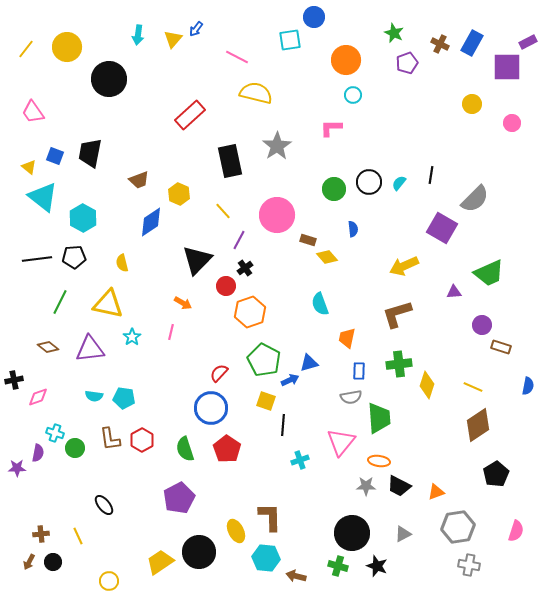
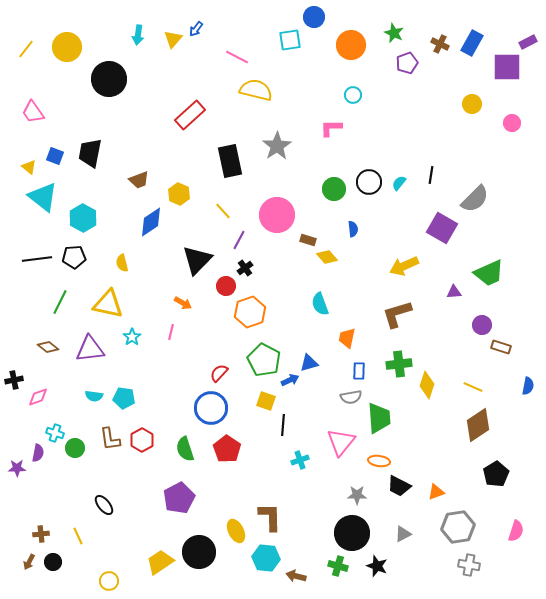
orange circle at (346, 60): moved 5 px right, 15 px up
yellow semicircle at (256, 93): moved 3 px up
gray star at (366, 486): moved 9 px left, 9 px down
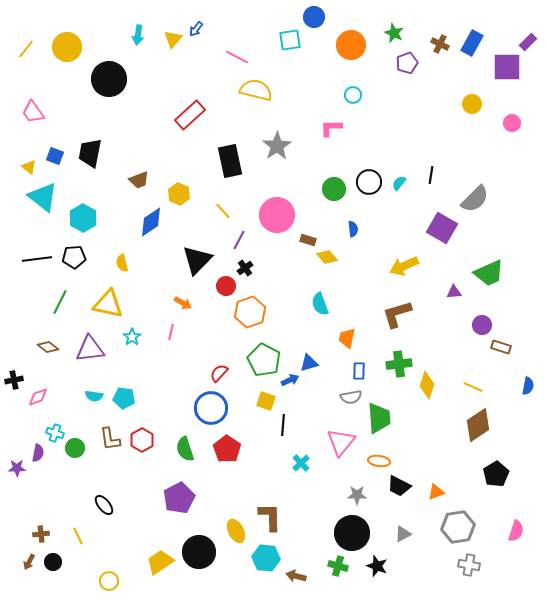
purple rectangle at (528, 42): rotated 18 degrees counterclockwise
cyan cross at (300, 460): moved 1 px right, 3 px down; rotated 24 degrees counterclockwise
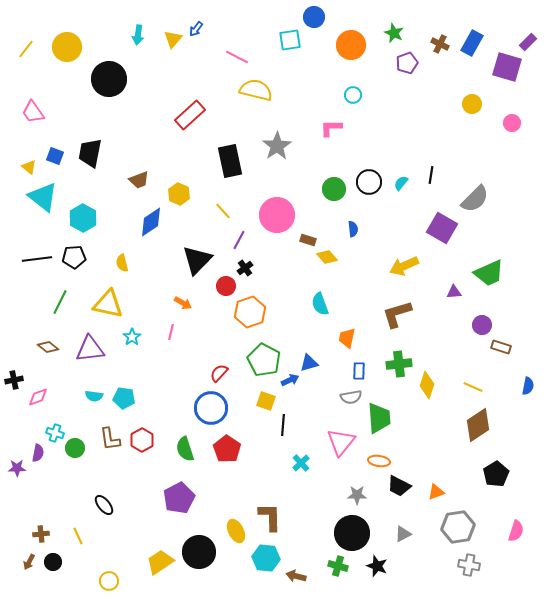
purple square at (507, 67): rotated 16 degrees clockwise
cyan semicircle at (399, 183): moved 2 px right
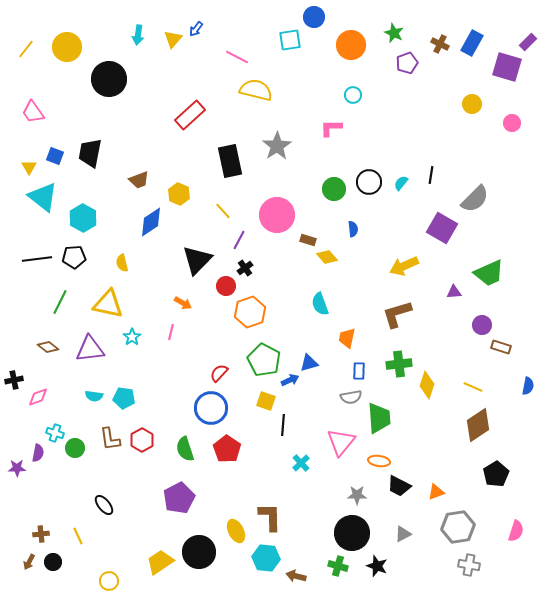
yellow triangle at (29, 167): rotated 21 degrees clockwise
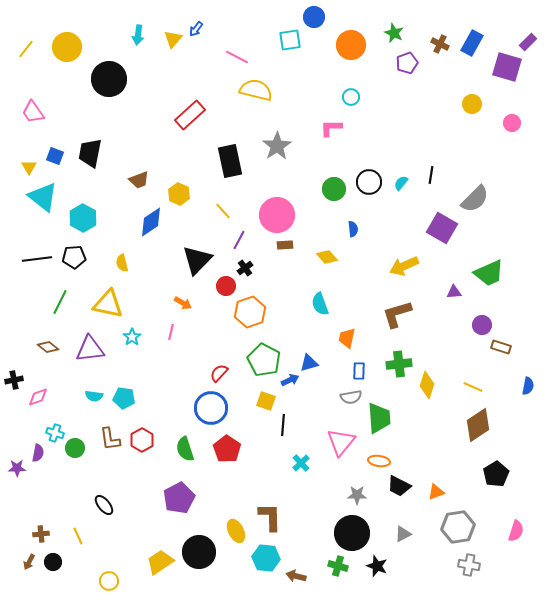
cyan circle at (353, 95): moved 2 px left, 2 px down
brown rectangle at (308, 240): moved 23 px left, 5 px down; rotated 21 degrees counterclockwise
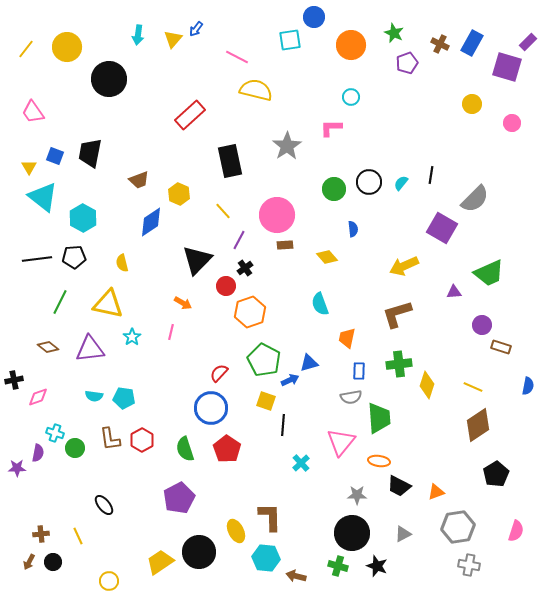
gray star at (277, 146): moved 10 px right
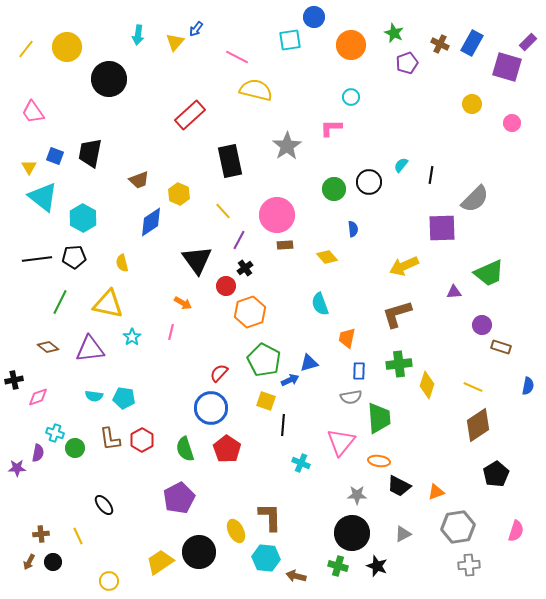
yellow triangle at (173, 39): moved 2 px right, 3 px down
cyan semicircle at (401, 183): moved 18 px up
purple square at (442, 228): rotated 32 degrees counterclockwise
black triangle at (197, 260): rotated 20 degrees counterclockwise
cyan cross at (301, 463): rotated 24 degrees counterclockwise
gray cross at (469, 565): rotated 15 degrees counterclockwise
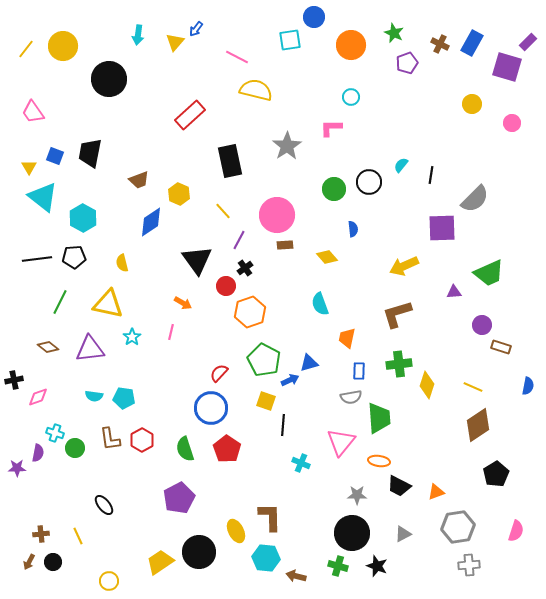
yellow circle at (67, 47): moved 4 px left, 1 px up
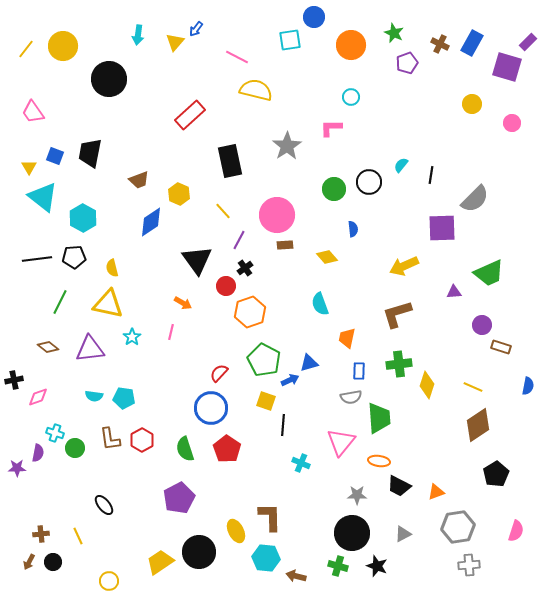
yellow semicircle at (122, 263): moved 10 px left, 5 px down
